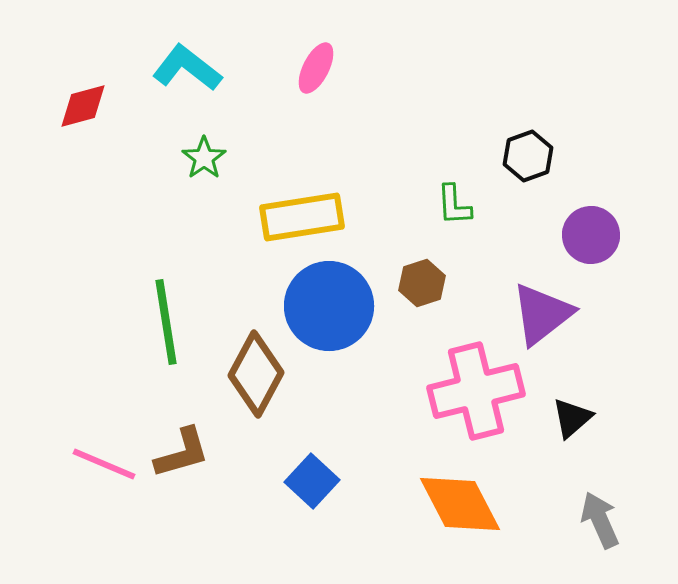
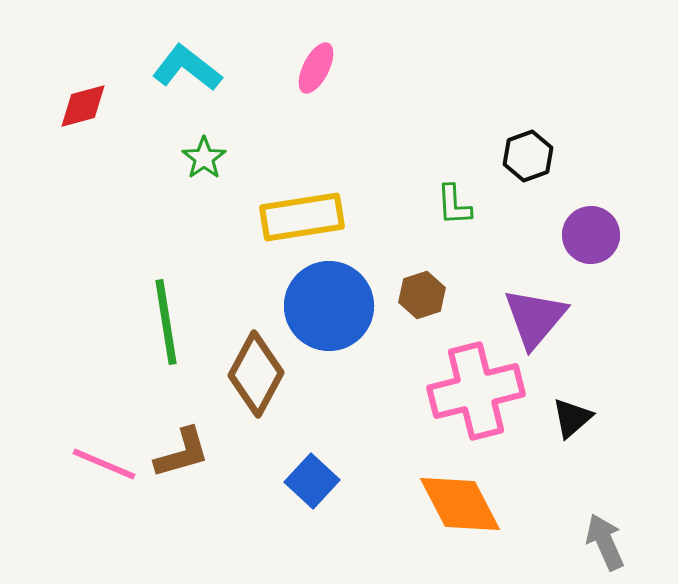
brown hexagon: moved 12 px down
purple triangle: moved 7 px left, 4 px down; rotated 12 degrees counterclockwise
gray arrow: moved 5 px right, 22 px down
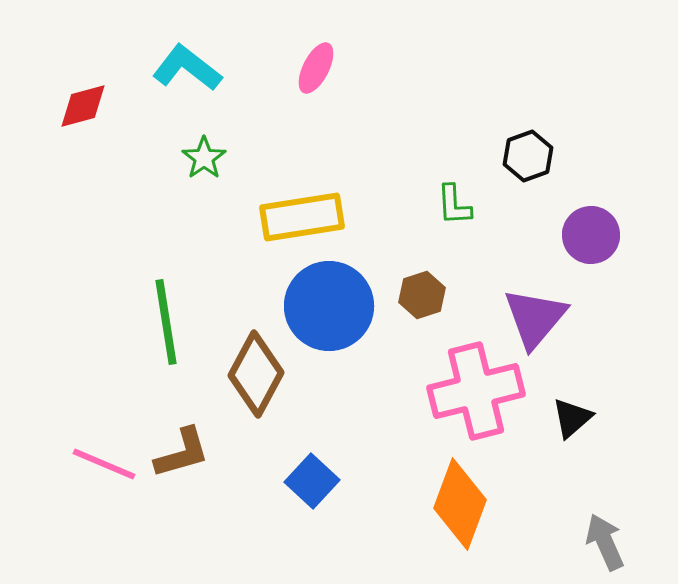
orange diamond: rotated 48 degrees clockwise
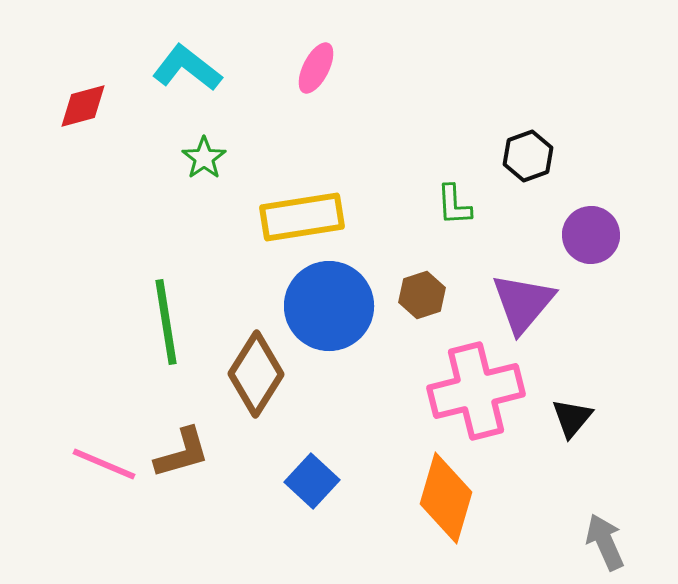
purple triangle: moved 12 px left, 15 px up
brown diamond: rotated 4 degrees clockwise
black triangle: rotated 9 degrees counterclockwise
orange diamond: moved 14 px left, 6 px up; rotated 4 degrees counterclockwise
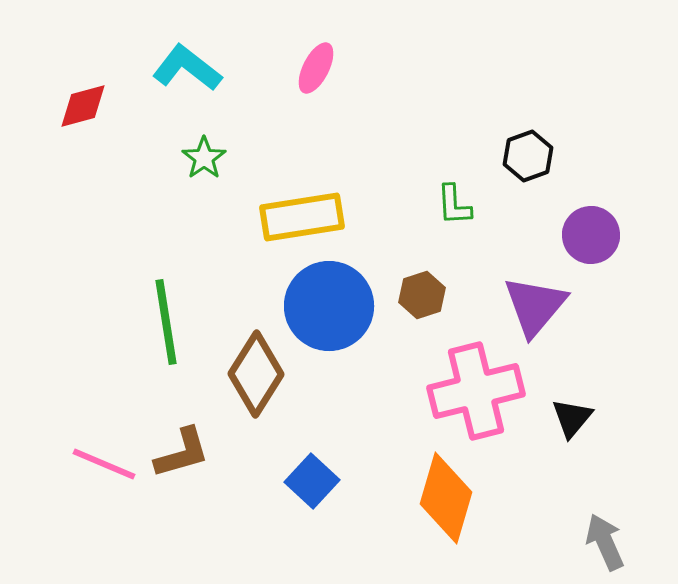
purple triangle: moved 12 px right, 3 px down
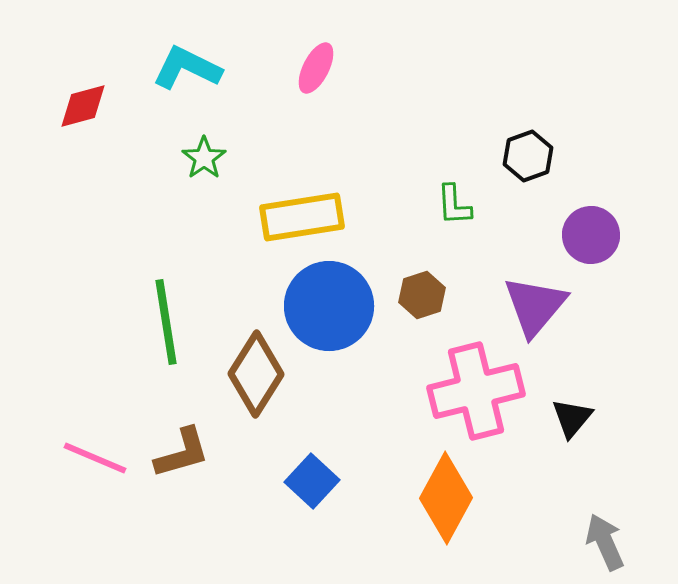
cyan L-shape: rotated 12 degrees counterclockwise
pink line: moved 9 px left, 6 px up
orange diamond: rotated 12 degrees clockwise
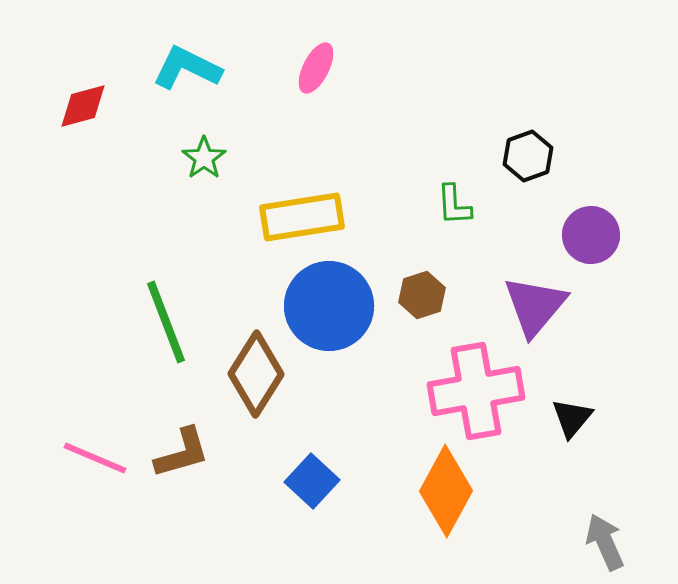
green line: rotated 12 degrees counterclockwise
pink cross: rotated 4 degrees clockwise
orange diamond: moved 7 px up
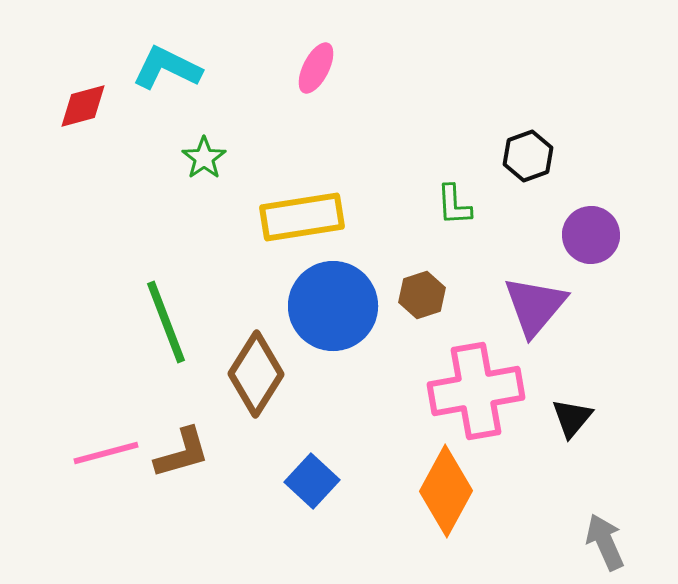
cyan L-shape: moved 20 px left
blue circle: moved 4 px right
pink line: moved 11 px right, 5 px up; rotated 38 degrees counterclockwise
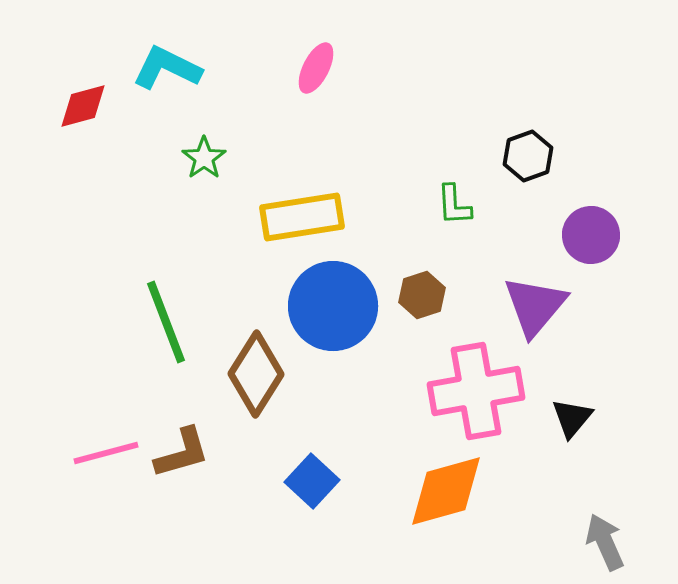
orange diamond: rotated 46 degrees clockwise
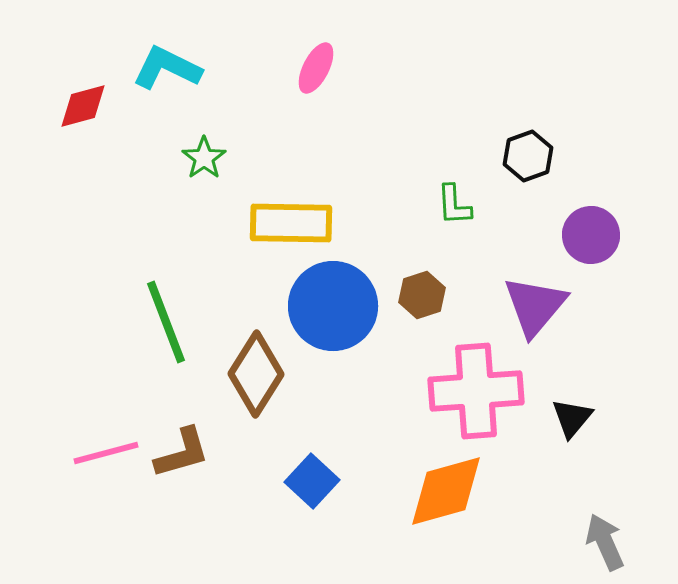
yellow rectangle: moved 11 px left, 6 px down; rotated 10 degrees clockwise
pink cross: rotated 6 degrees clockwise
